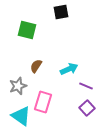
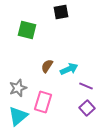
brown semicircle: moved 11 px right
gray star: moved 2 px down
cyan triangle: moved 3 px left; rotated 45 degrees clockwise
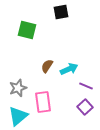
pink rectangle: rotated 25 degrees counterclockwise
purple square: moved 2 px left, 1 px up
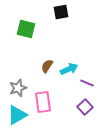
green square: moved 1 px left, 1 px up
purple line: moved 1 px right, 3 px up
cyan triangle: moved 1 px left, 1 px up; rotated 10 degrees clockwise
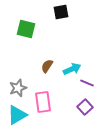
cyan arrow: moved 3 px right
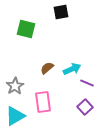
brown semicircle: moved 2 px down; rotated 16 degrees clockwise
gray star: moved 3 px left, 2 px up; rotated 12 degrees counterclockwise
cyan triangle: moved 2 px left, 1 px down
